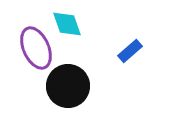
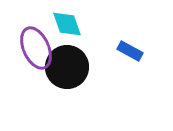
blue rectangle: rotated 70 degrees clockwise
black circle: moved 1 px left, 19 px up
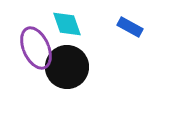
blue rectangle: moved 24 px up
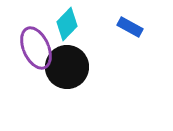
cyan diamond: rotated 64 degrees clockwise
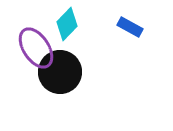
purple ellipse: rotated 9 degrees counterclockwise
black circle: moved 7 px left, 5 px down
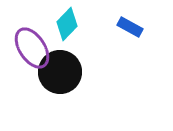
purple ellipse: moved 4 px left
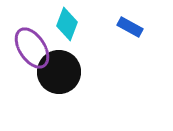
cyan diamond: rotated 24 degrees counterclockwise
black circle: moved 1 px left
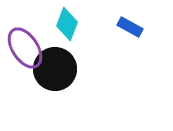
purple ellipse: moved 7 px left
black circle: moved 4 px left, 3 px up
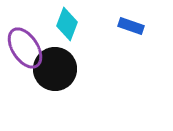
blue rectangle: moved 1 px right, 1 px up; rotated 10 degrees counterclockwise
